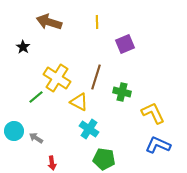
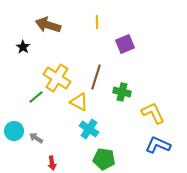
brown arrow: moved 1 px left, 3 px down
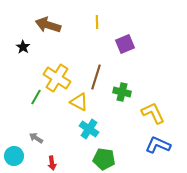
green line: rotated 21 degrees counterclockwise
cyan circle: moved 25 px down
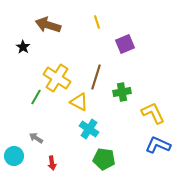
yellow line: rotated 16 degrees counterclockwise
green cross: rotated 24 degrees counterclockwise
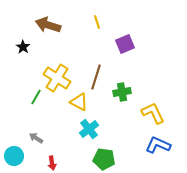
cyan cross: rotated 18 degrees clockwise
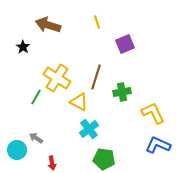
cyan circle: moved 3 px right, 6 px up
